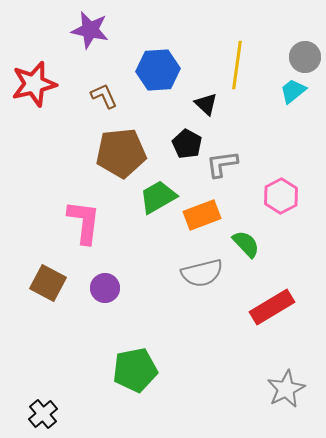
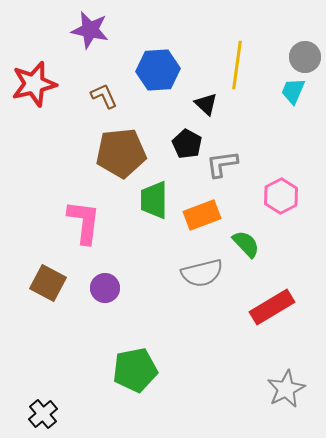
cyan trapezoid: rotated 28 degrees counterclockwise
green trapezoid: moved 4 px left, 3 px down; rotated 60 degrees counterclockwise
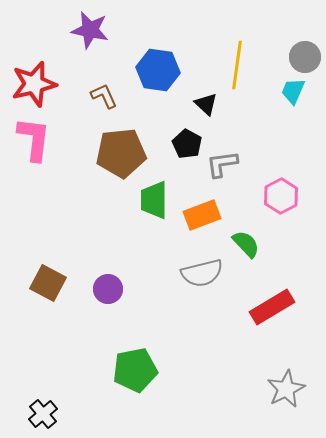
blue hexagon: rotated 12 degrees clockwise
pink L-shape: moved 50 px left, 83 px up
purple circle: moved 3 px right, 1 px down
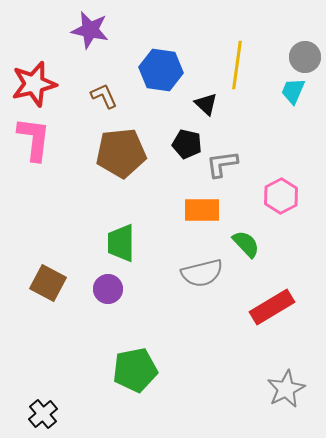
blue hexagon: moved 3 px right
black pentagon: rotated 16 degrees counterclockwise
green trapezoid: moved 33 px left, 43 px down
orange rectangle: moved 5 px up; rotated 21 degrees clockwise
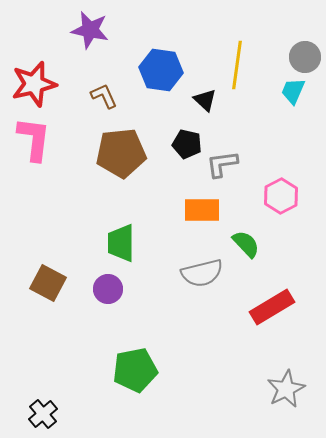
black triangle: moved 1 px left, 4 px up
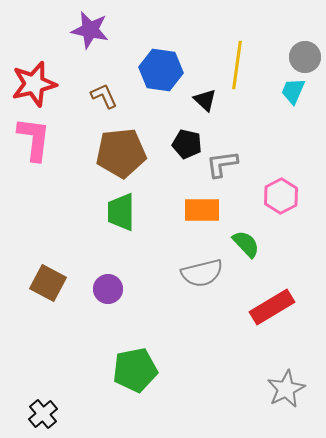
green trapezoid: moved 31 px up
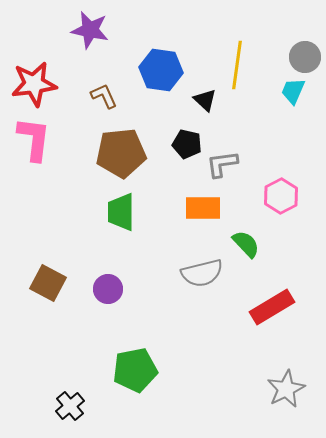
red star: rotated 6 degrees clockwise
orange rectangle: moved 1 px right, 2 px up
black cross: moved 27 px right, 8 px up
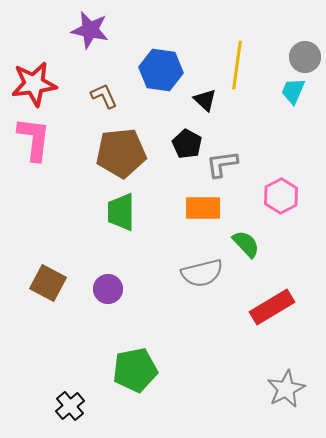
black pentagon: rotated 16 degrees clockwise
